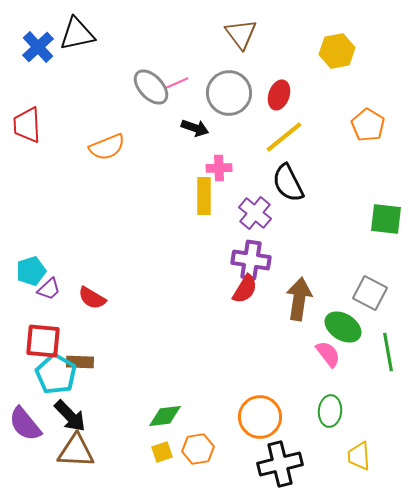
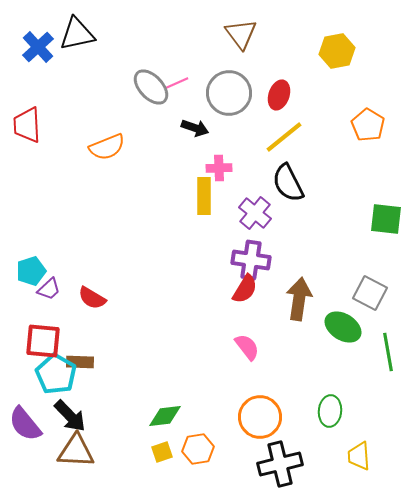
pink semicircle at (328, 354): moved 81 px left, 7 px up
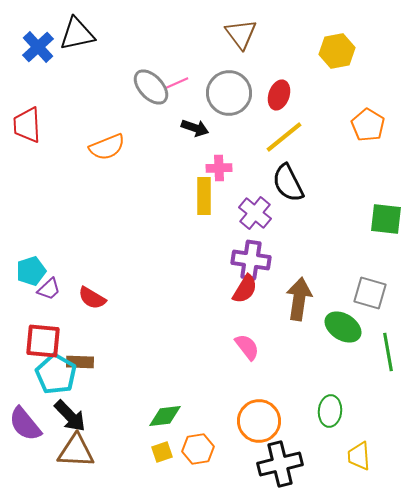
gray square at (370, 293): rotated 12 degrees counterclockwise
orange circle at (260, 417): moved 1 px left, 4 px down
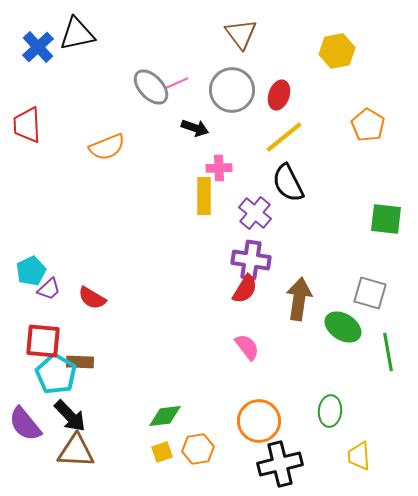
gray circle at (229, 93): moved 3 px right, 3 px up
cyan pentagon at (31, 271): rotated 8 degrees counterclockwise
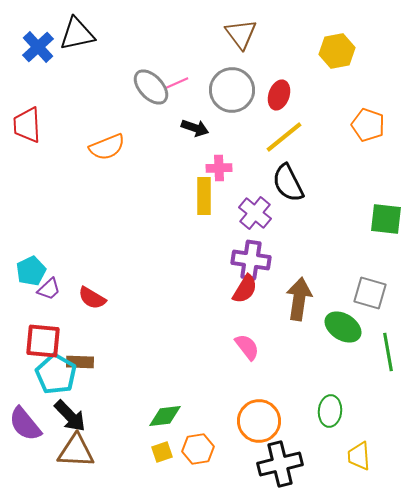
orange pentagon at (368, 125): rotated 12 degrees counterclockwise
